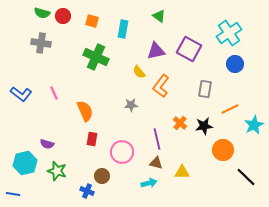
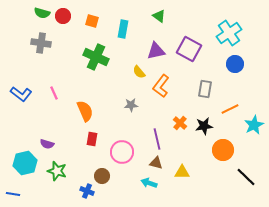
cyan arrow: rotated 147 degrees counterclockwise
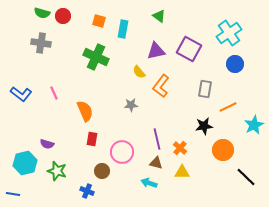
orange square: moved 7 px right
orange line: moved 2 px left, 2 px up
orange cross: moved 25 px down
brown circle: moved 5 px up
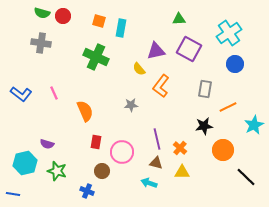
green triangle: moved 20 px right, 3 px down; rotated 40 degrees counterclockwise
cyan rectangle: moved 2 px left, 1 px up
yellow semicircle: moved 3 px up
red rectangle: moved 4 px right, 3 px down
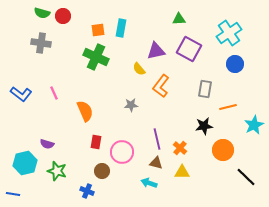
orange square: moved 1 px left, 9 px down; rotated 24 degrees counterclockwise
orange line: rotated 12 degrees clockwise
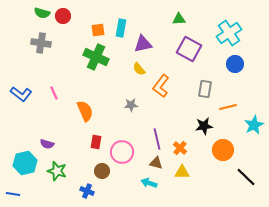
purple triangle: moved 13 px left, 7 px up
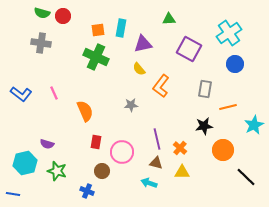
green triangle: moved 10 px left
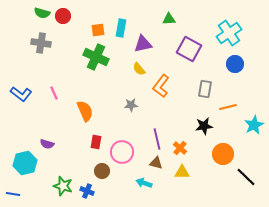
orange circle: moved 4 px down
green star: moved 6 px right, 15 px down
cyan arrow: moved 5 px left
